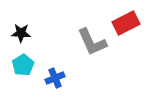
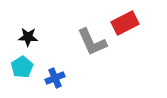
red rectangle: moved 1 px left
black star: moved 7 px right, 4 px down
cyan pentagon: moved 1 px left, 2 px down
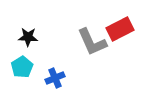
red rectangle: moved 5 px left, 6 px down
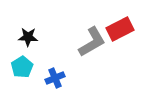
gray L-shape: rotated 96 degrees counterclockwise
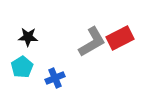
red rectangle: moved 9 px down
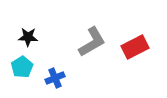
red rectangle: moved 15 px right, 9 px down
